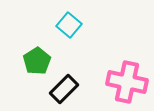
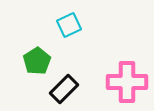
cyan square: rotated 25 degrees clockwise
pink cross: rotated 12 degrees counterclockwise
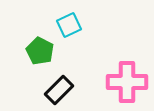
green pentagon: moved 3 px right, 10 px up; rotated 12 degrees counterclockwise
black rectangle: moved 5 px left, 1 px down
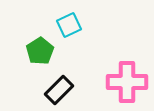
green pentagon: rotated 12 degrees clockwise
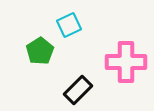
pink cross: moved 1 px left, 20 px up
black rectangle: moved 19 px right
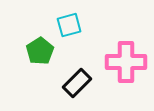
cyan square: rotated 10 degrees clockwise
black rectangle: moved 1 px left, 7 px up
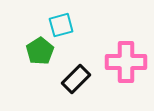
cyan square: moved 8 px left
black rectangle: moved 1 px left, 4 px up
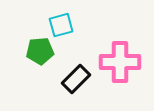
green pentagon: rotated 28 degrees clockwise
pink cross: moved 6 px left
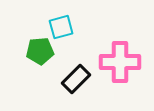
cyan square: moved 2 px down
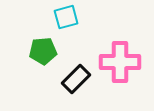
cyan square: moved 5 px right, 10 px up
green pentagon: moved 3 px right
